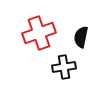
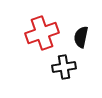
red cross: moved 3 px right
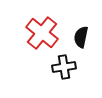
red cross: rotated 32 degrees counterclockwise
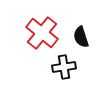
black semicircle: rotated 30 degrees counterclockwise
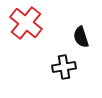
red cross: moved 16 px left, 10 px up
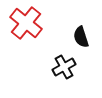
black cross: rotated 20 degrees counterclockwise
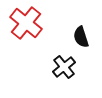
black cross: rotated 10 degrees counterclockwise
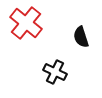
black cross: moved 9 px left, 5 px down; rotated 25 degrees counterclockwise
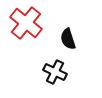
black semicircle: moved 13 px left, 2 px down
